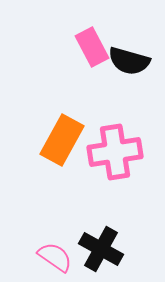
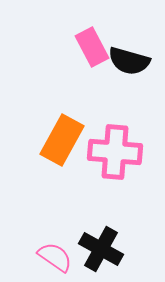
pink cross: rotated 14 degrees clockwise
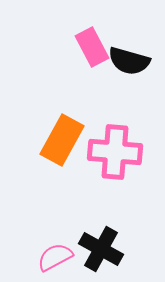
pink semicircle: rotated 63 degrees counterclockwise
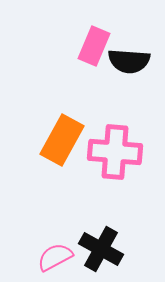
pink rectangle: moved 2 px right, 1 px up; rotated 51 degrees clockwise
black semicircle: rotated 12 degrees counterclockwise
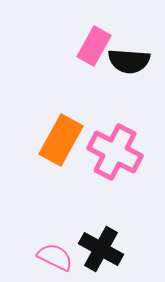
pink rectangle: rotated 6 degrees clockwise
orange rectangle: moved 1 px left
pink cross: rotated 22 degrees clockwise
pink semicircle: rotated 54 degrees clockwise
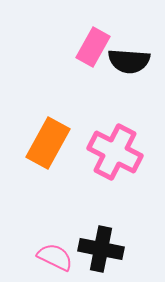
pink rectangle: moved 1 px left, 1 px down
orange rectangle: moved 13 px left, 3 px down
black cross: rotated 18 degrees counterclockwise
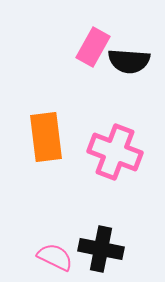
orange rectangle: moved 2 px left, 6 px up; rotated 36 degrees counterclockwise
pink cross: rotated 6 degrees counterclockwise
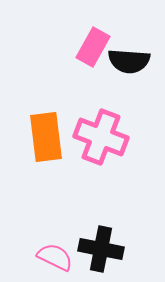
pink cross: moved 14 px left, 15 px up
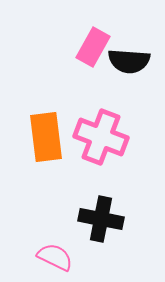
black cross: moved 30 px up
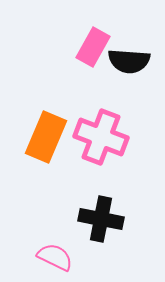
orange rectangle: rotated 30 degrees clockwise
